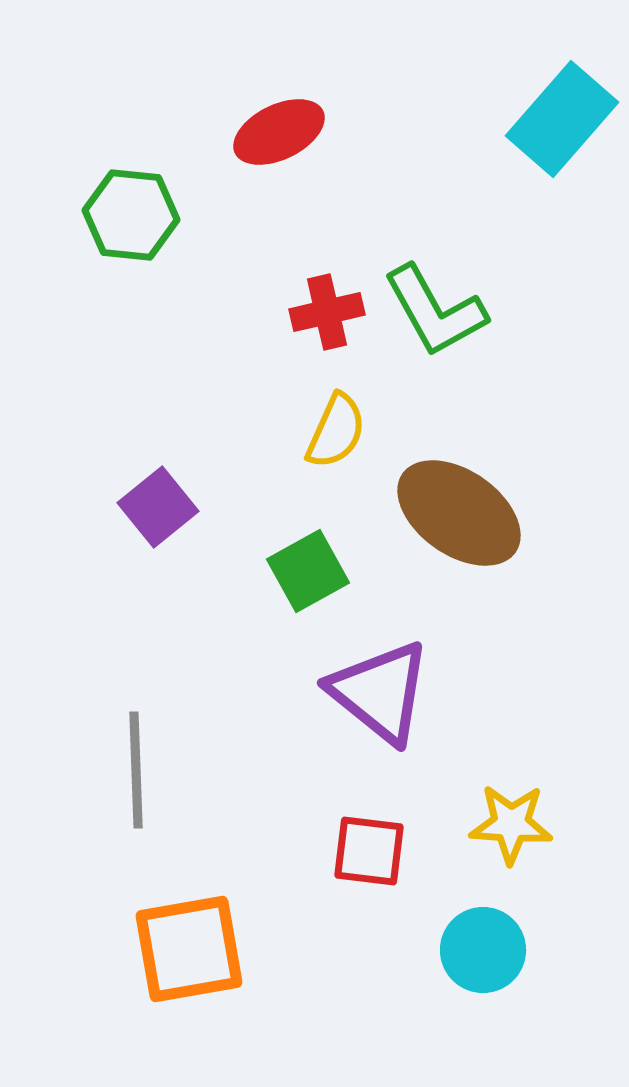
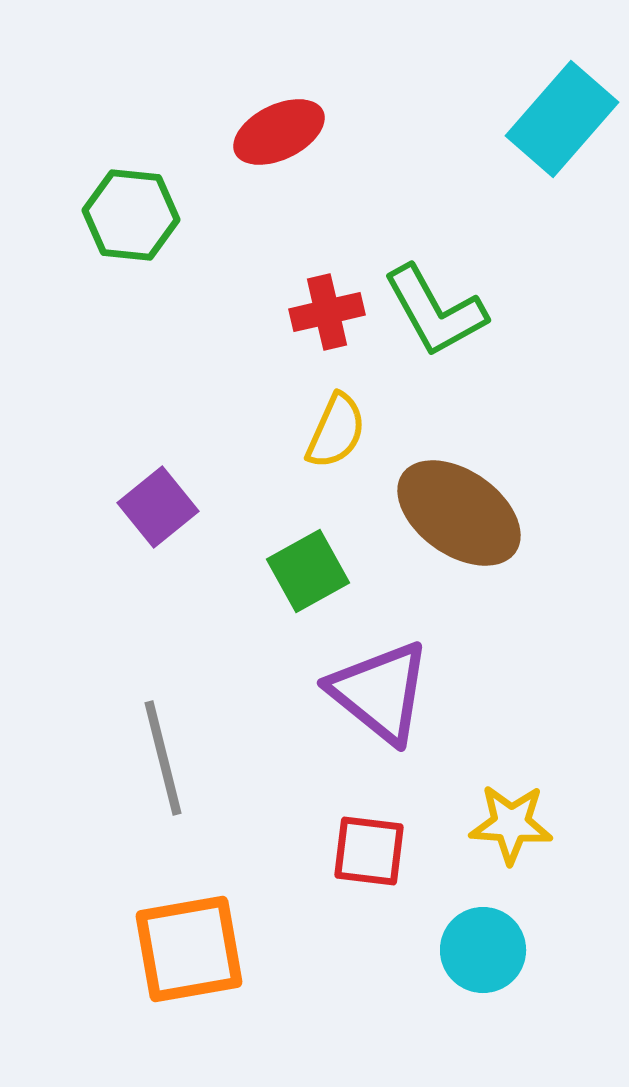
gray line: moved 27 px right, 12 px up; rotated 12 degrees counterclockwise
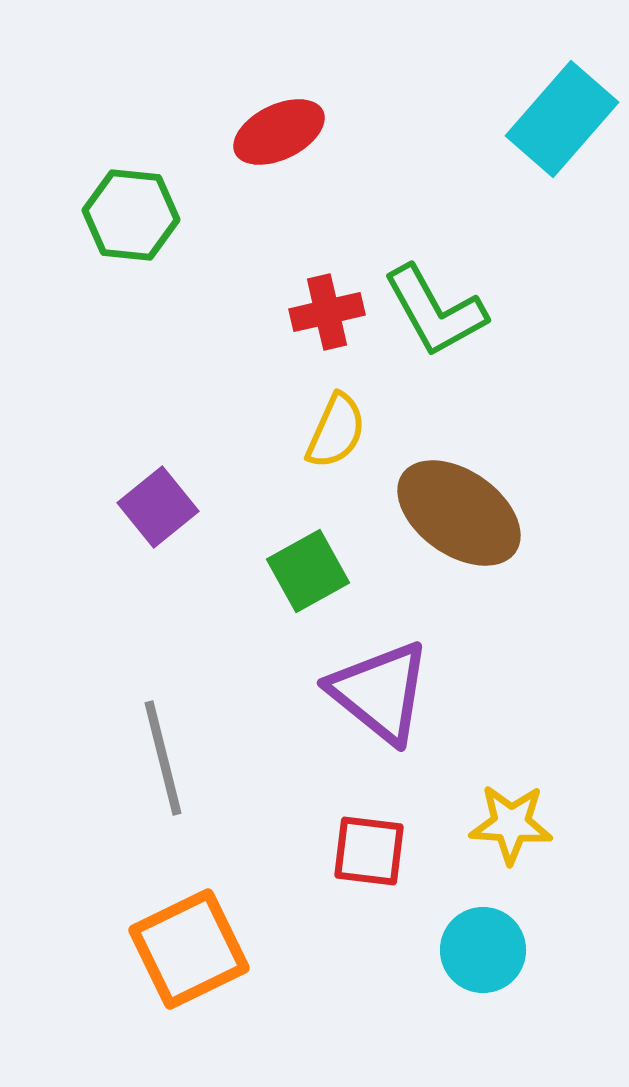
orange square: rotated 16 degrees counterclockwise
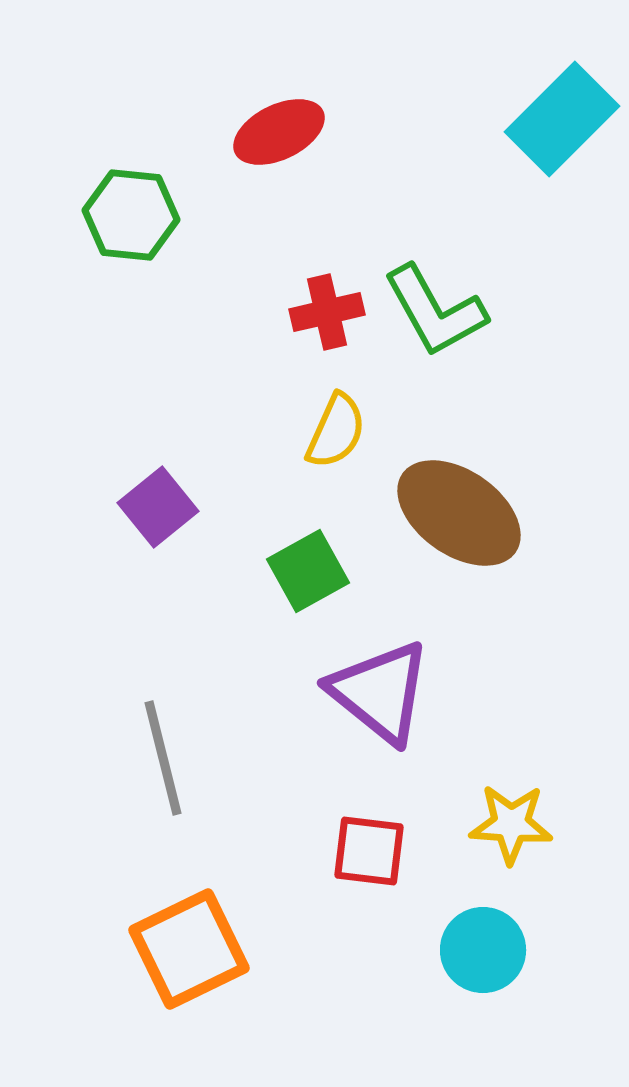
cyan rectangle: rotated 4 degrees clockwise
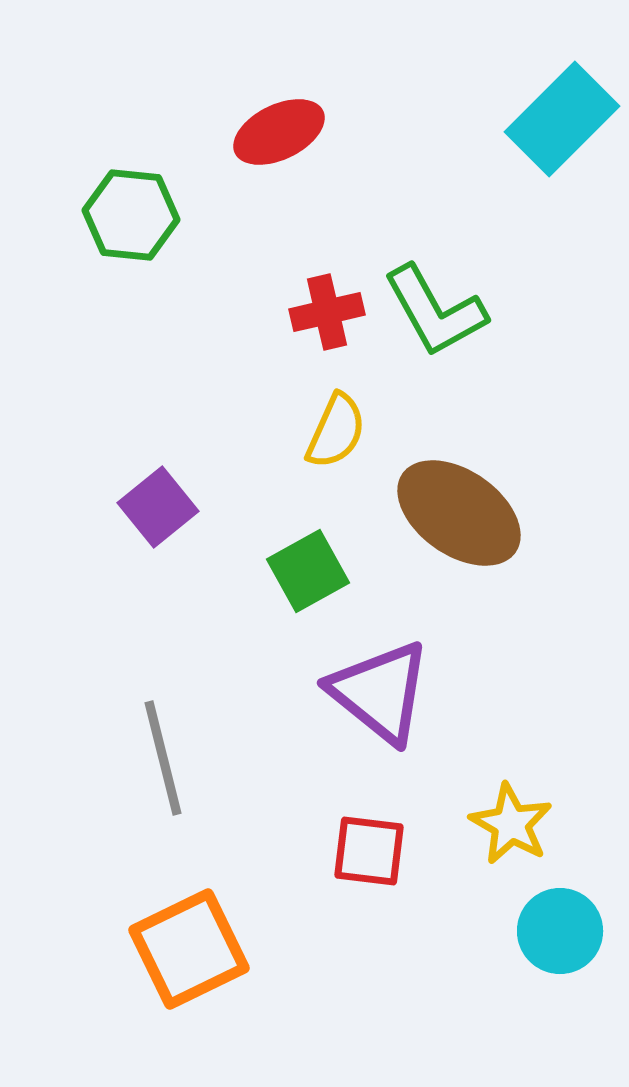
yellow star: rotated 26 degrees clockwise
cyan circle: moved 77 px right, 19 px up
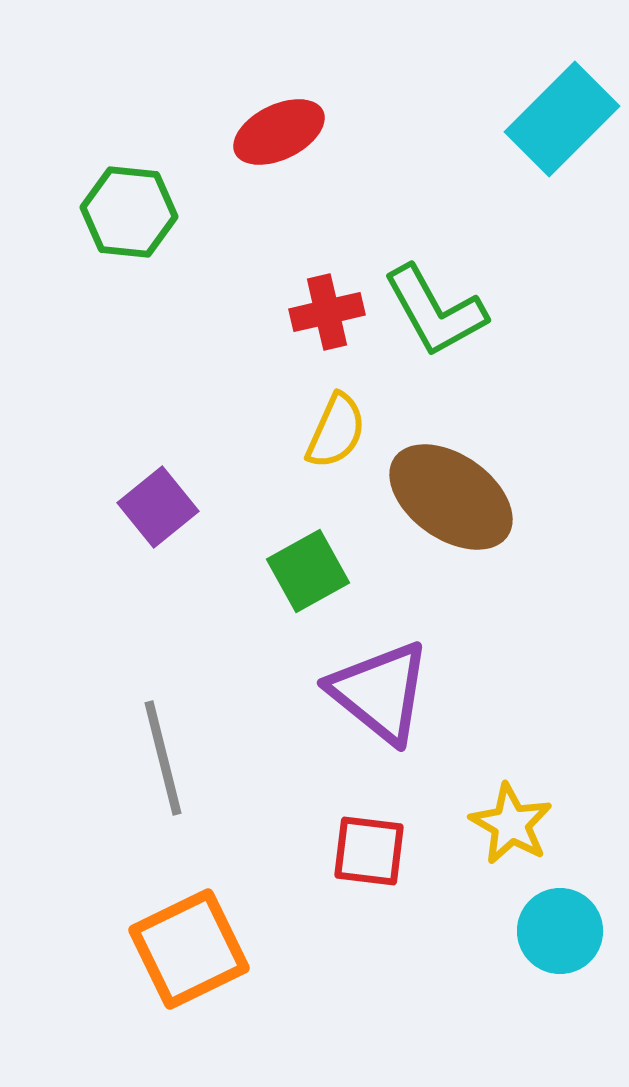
green hexagon: moved 2 px left, 3 px up
brown ellipse: moved 8 px left, 16 px up
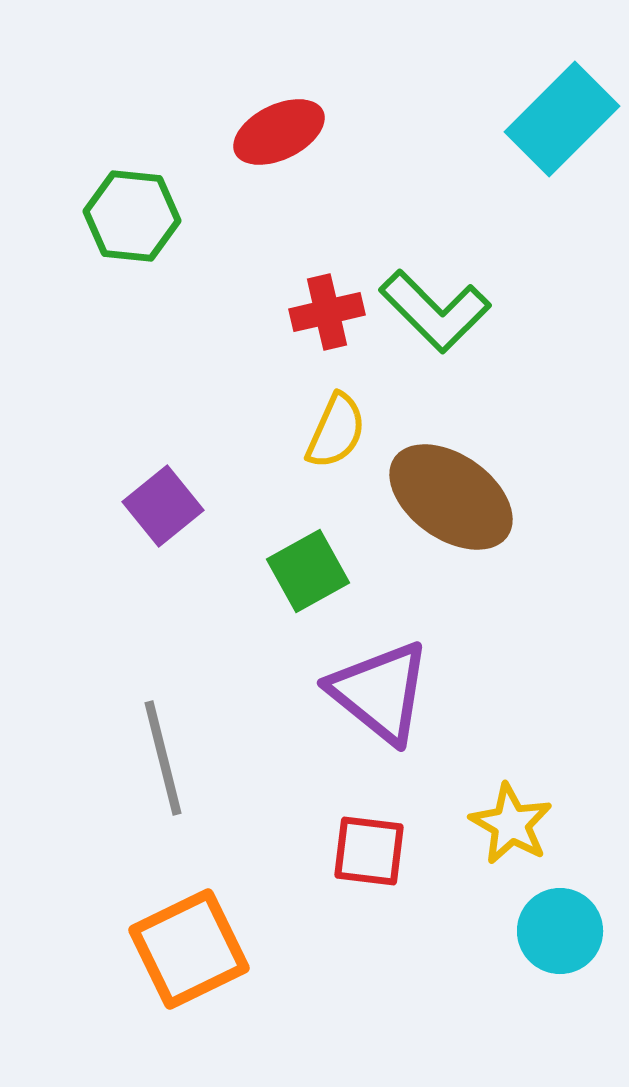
green hexagon: moved 3 px right, 4 px down
green L-shape: rotated 16 degrees counterclockwise
purple square: moved 5 px right, 1 px up
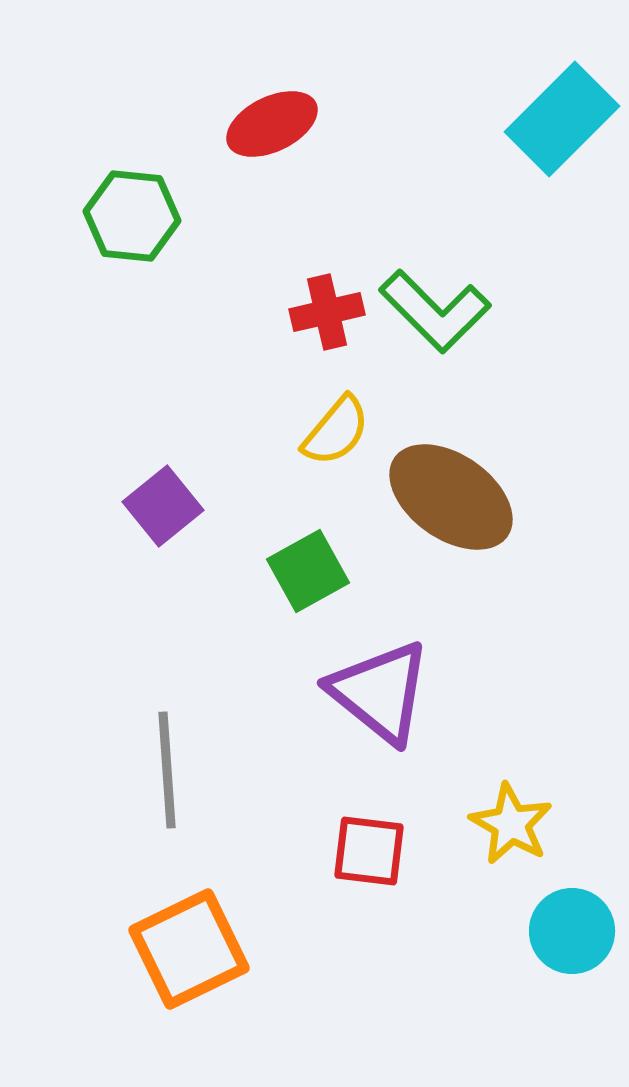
red ellipse: moved 7 px left, 8 px up
yellow semicircle: rotated 16 degrees clockwise
gray line: moved 4 px right, 12 px down; rotated 10 degrees clockwise
cyan circle: moved 12 px right
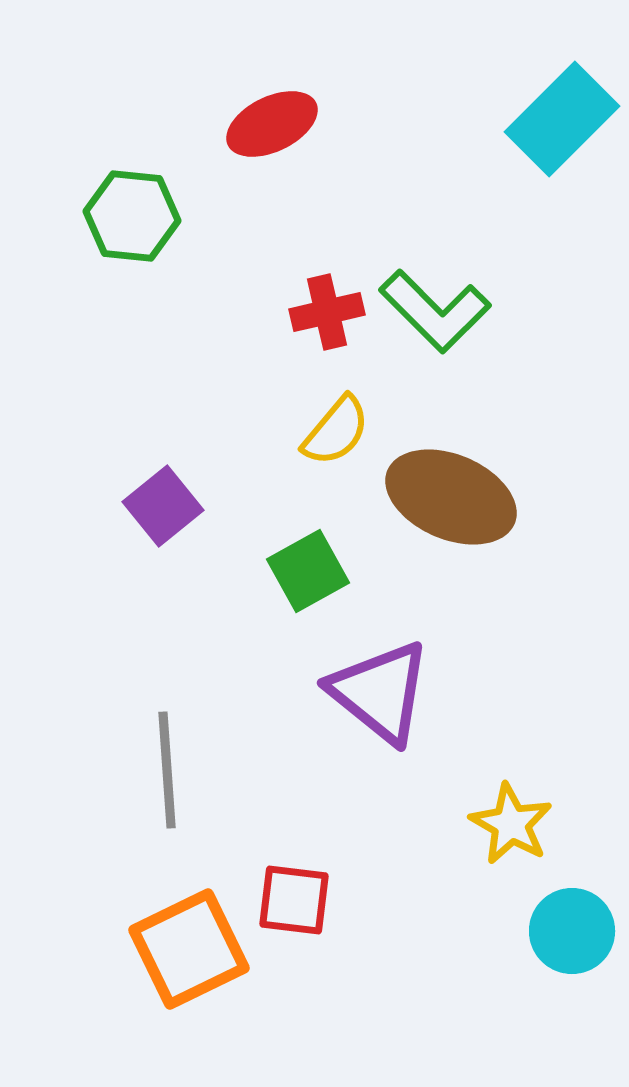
brown ellipse: rotated 12 degrees counterclockwise
red square: moved 75 px left, 49 px down
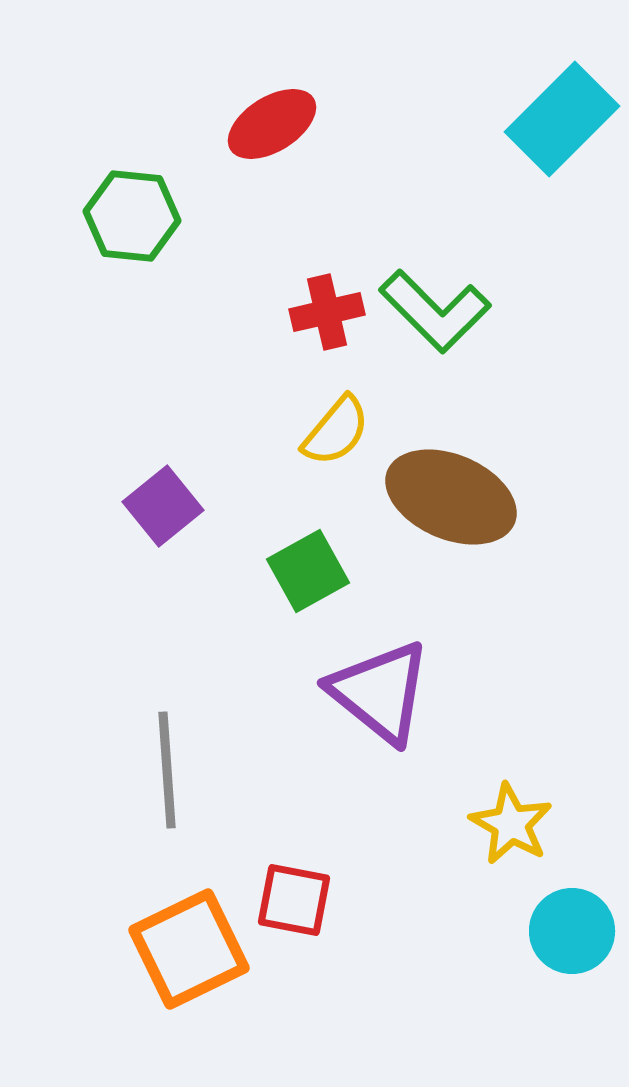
red ellipse: rotated 6 degrees counterclockwise
red square: rotated 4 degrees clockwise
